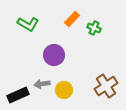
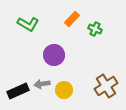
green cross: moved 1 px right, 1 px down
black rectangle: moved 4 px up
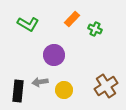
gray arrow: moved 2 px left, 2 px up
black rectangle: rotated 60 degrees counterclockwise
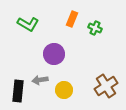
orange rectangle: rotated 21 degrees counterclockwise
green cross: moved 1 px up
purple circle: moved 1 px up
gray arrow: moved 2 px up
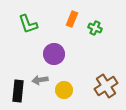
green L-shape: rotated 40 degrees clockwise
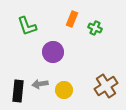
green L-shape: moved 1 px left, 2 px down
purple circle: moved 1 px left, 2 px up
gray arrow: moved 4 px down
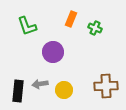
orange rectangle: moved 1 px left
brown cross: rotated 30 degrees clockwise
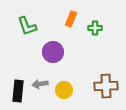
green cross: rotated 24 degrees counterclockwise
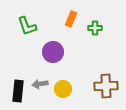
yellow circle: moved 1 px left, 1 px up
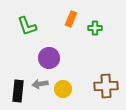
purple circle: moved 4 px left, 6 px down
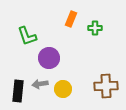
green L-shape: moved 10 px down
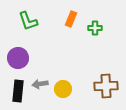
green L-shape: moved 1 px right, 15 px up
purple circle: moved 31 px left
